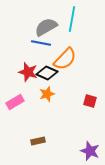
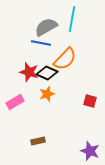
red star: moved 1 px right
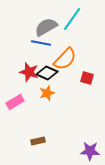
cyan line: rotated 25 degrees clockwise
orange star: moved 1 px up
red square: moved 3 px left, 23 px up
purple star: rotated 18 degrees counterclockwise
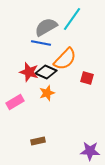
black diamond: moved 1 px left, 1 px up
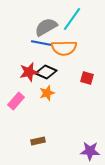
orange semicircle: moved 1 px left, 11 px up; rotated 45 degrees clockwise
red star: rotated 30 degrees counterclockwise
pink rectangle: moved 1 px right, 1 px up; rotated 18 degrees counterclockwise
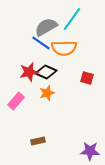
blue line: rotated 24 degrees clockwise
